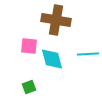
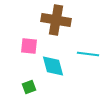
cyan line: rotated 10 degrees clockwise
cyan diamond: moved 1 px right, 7 px down
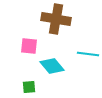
brown cross: moved 1 px up
cyan diamond: moved 1 px left; rotated 25 degrees counterclockwise
green square: rotated 16 degrees clockwise
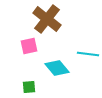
brown cross: moved 9 px left; rotated 28 degrees clockwise
pink square: rotated 18 degrees counterclockwise
cyan diamond: moved 5 px right, 2 px down
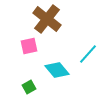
cyan line: rotated 55 degrees counterclockwise
cyan diamond: moved 2 px down
green square: rotated 24 degrees counterclockwise
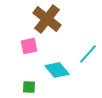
green square: rotated 32 degrees clockwise
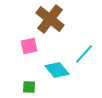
brown cross: moved 3 px right
cyan line: moved 4 px left
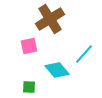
brown cross: rotated 20 degrees clockwise
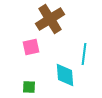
pink square: moved 2 px right, 1 px down
cyan line: rotated 35 degrees counterclockwise
cyan diamond: moved 8 px right, 5 px down; rotated 35 degrees clockwise
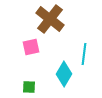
brown cross: rotated 20 degrees counterclockwise
cyan diamond: moved 1 px left, 1 px up; rotated 35 degrees clockwise
